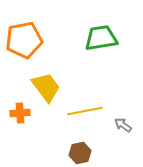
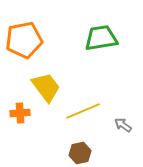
yellow line: moved 2 px left; rotated 12 degrees counterclockwise
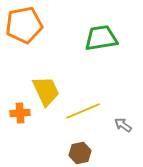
orange pentagon: moved 15 px up
yellow trapezoid: moved 4 px down; rotated 12 degrees clockwise
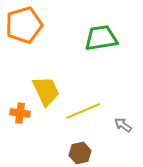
orange pentagon: rotated 6 degrees counterclockwise
orange cross: rotated 12 degrees clockwise
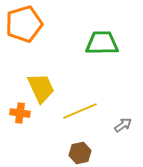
orange pentagon: moved 1 px up
green trapezoid: moved 1 px right, 5 px down; rotated 8 degrees clockwise
yellow trapezoid: moved 5 px left, 3 px up
yellow line: moved 3 px left
gray arrow: rotated 108 degrees clockwise
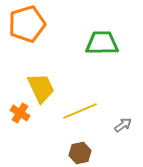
orange pentagon: moved 3 px right
orange cross: rotated 24 degrees clockwise
